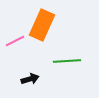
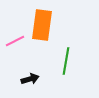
orange rectangle: rotated 16 degrees counterclockwise
green line: moved 1 px left; rotated 76 degrees counterclockwise
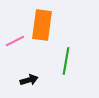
black arrow: moved 1 px left, 1 px down
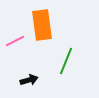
orange rectangle: rotated 16 degrees counterclockwise
green line: rotated 12 degrees clockwise
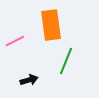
orange rectangle: moved 9 px right
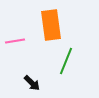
pink line: rotated 18 degrees clockwise
black arrow: moved 3 px right, 3 px down; rotated 60 degrees clockwise
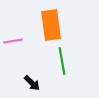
pink line: moved 2 px left
green line: moved 4 px left; rotated 32 degrees counterclockwise
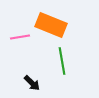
orange rectangle: rotated 60 degrees counterclockwise
pink line: moved 7 px right, 4 px up
